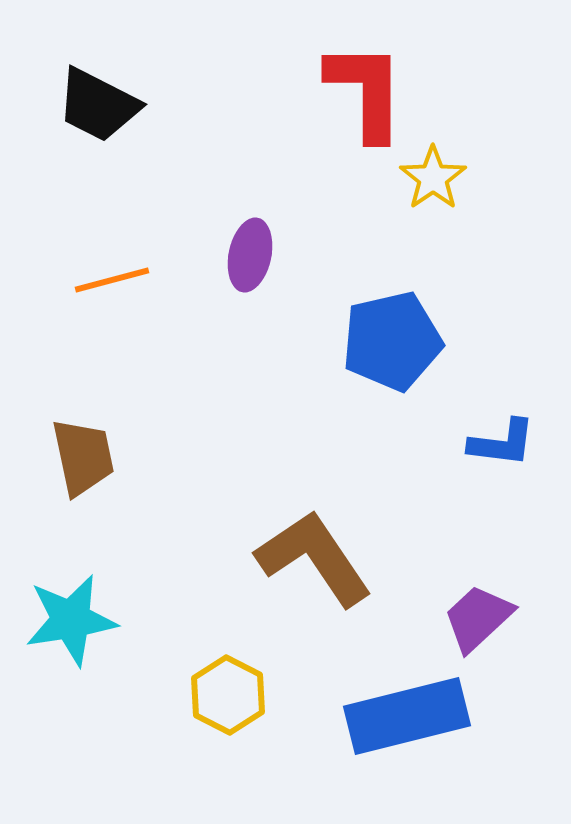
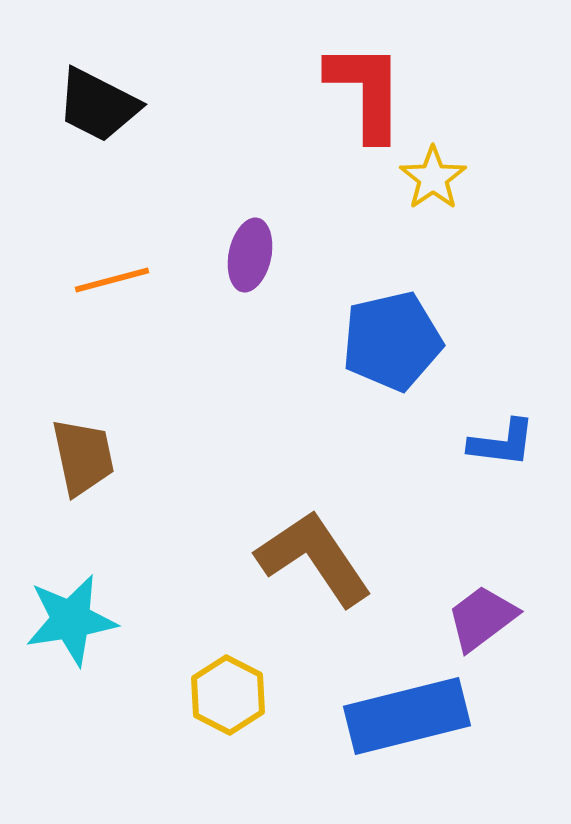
purple trapezoid: moved 4 px right; rotated 6 degrees clockwise
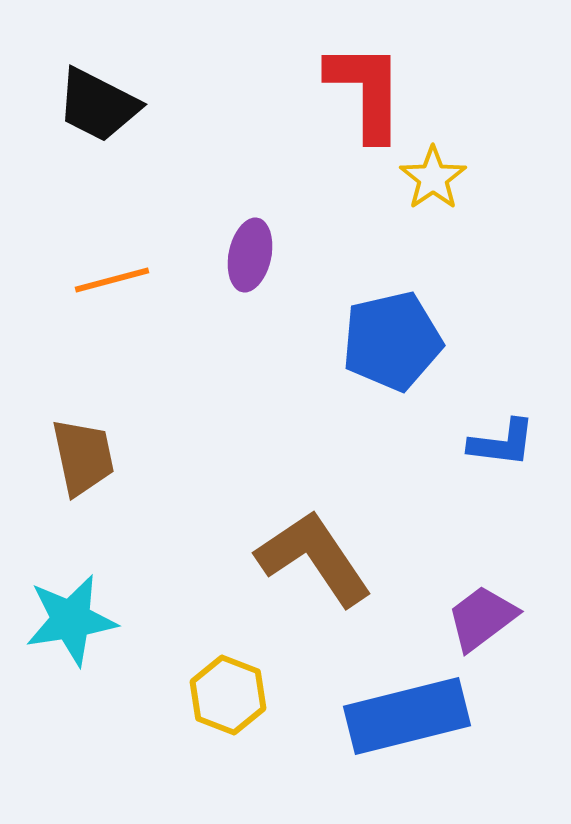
yellow hexagon: rotated 6 degrees counterclockwise
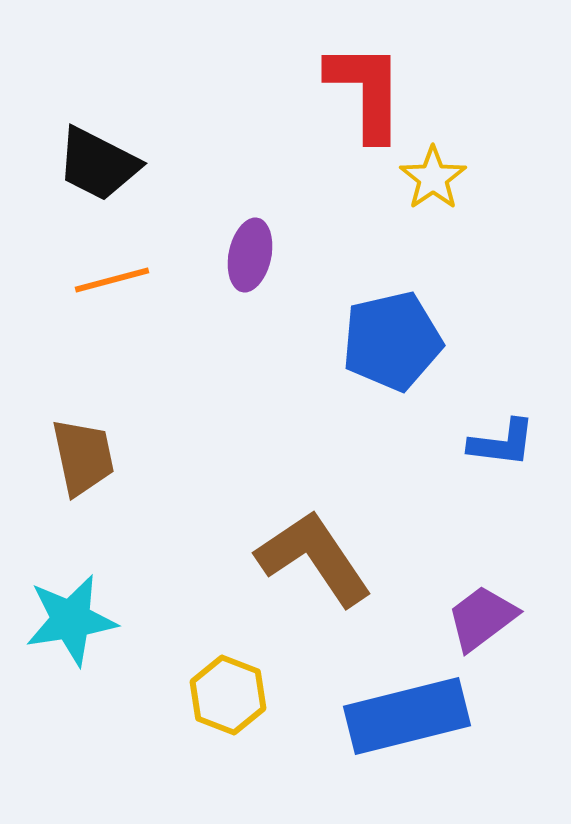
black trapezoid: moved 59 px down
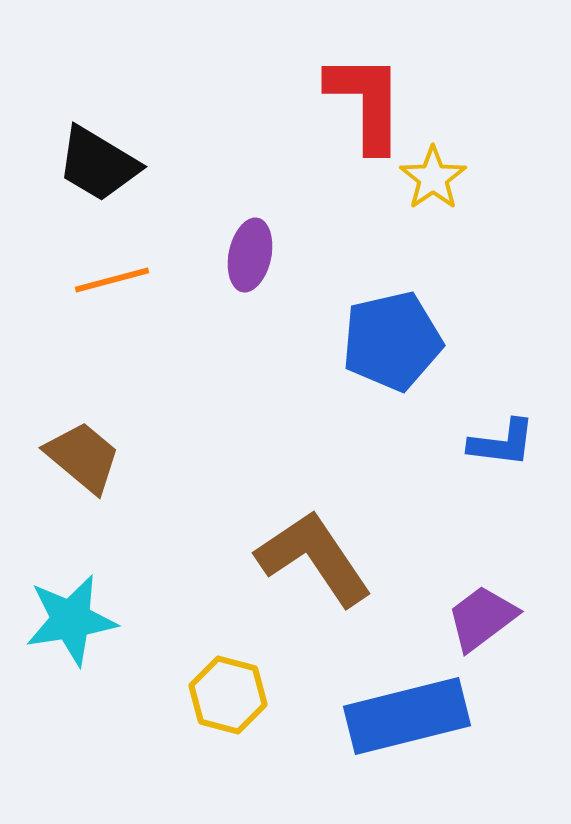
red L-shape: moved 11 px down
black trapezoid: rotated 4 degrees clockwise
brown trapezoid: rotated 38 degrees counterclockwise
yellow hexagon: rotated 6 degrees counterclockwise
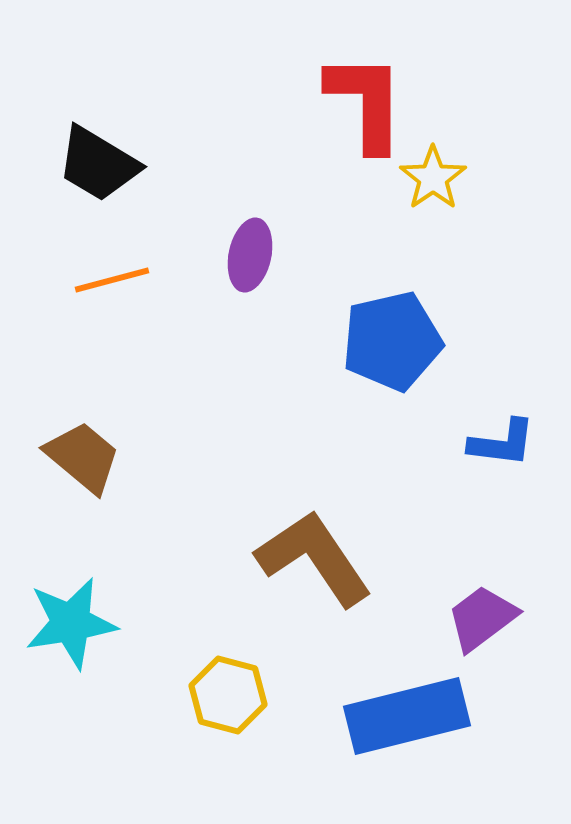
cyan star: moved 3 px down
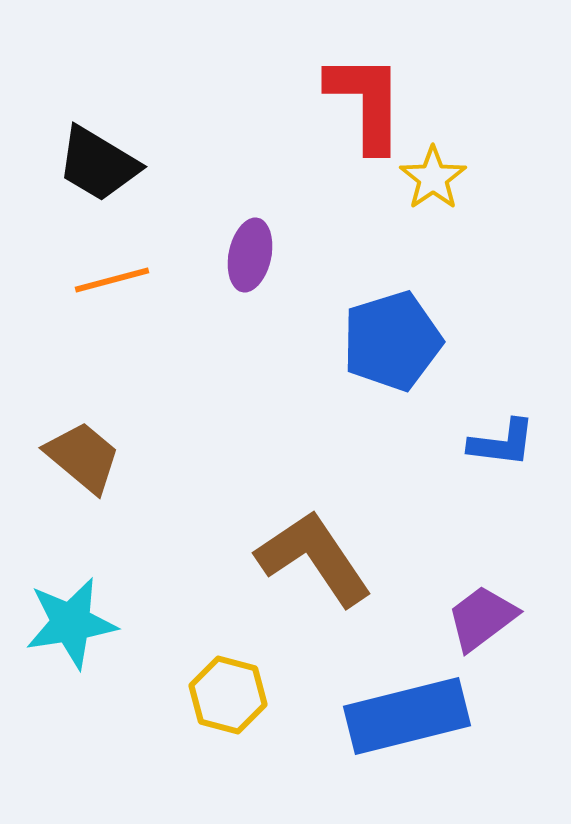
blue pentagon: rotated 4 degrees counterclockwise
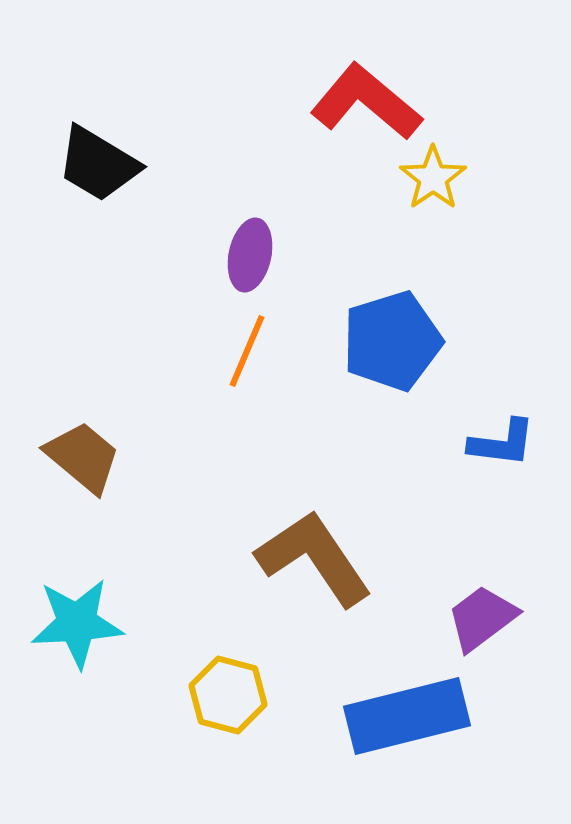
red L-shape: rotated 50 degrees counterclockwise
orange line: moved 135 px right, 71 px down; rotated 52 degrees counterclockwise
cyan star: moved 6 px right; rotated 6 degrees clockwise
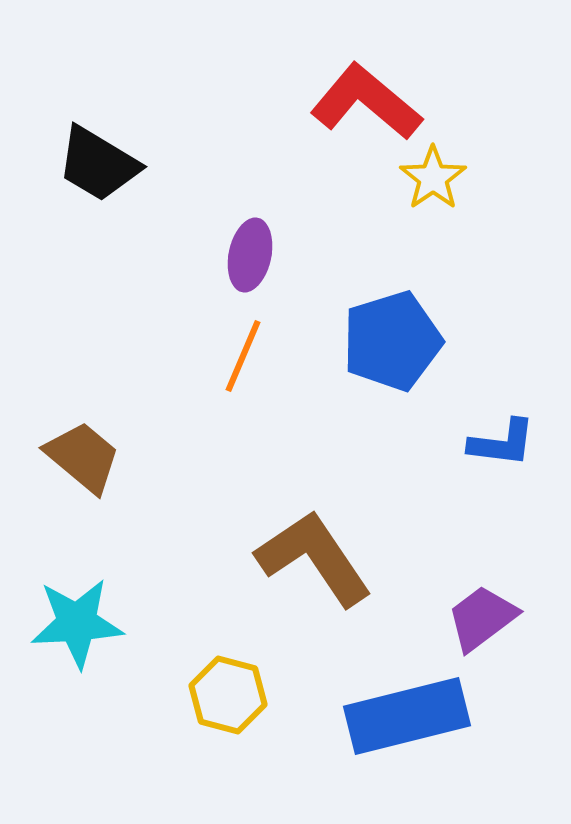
orange line: moved 4 px left, 5 px down
